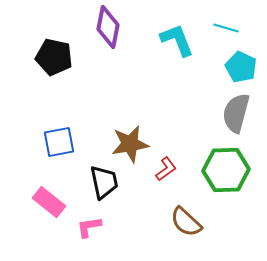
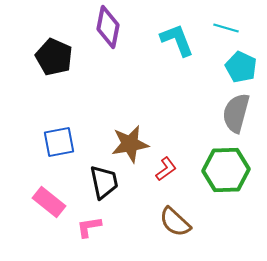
black pentagon: rotated 12 degrees clockwise
brown semicircle: moved 11 px left
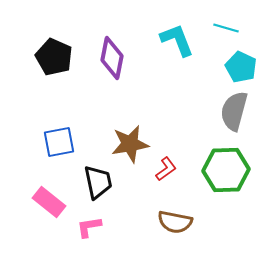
purple diamond: moved 4 px right, 31 px down
gray semicircle: moved 2 px left, 2 px up
black trapezoid: moved 6 px left
brown semicircle: rotated 32 degrees counterclockwise
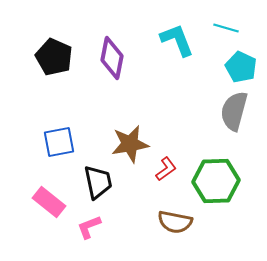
green hexagon: moved 10 px left, 11 px down
pink L-shape: rotated 12 degrees counterclockwise
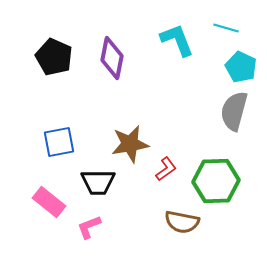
black trapezoid: rotated 102 degrees clockwise
brown semicircle: moved 7 px right
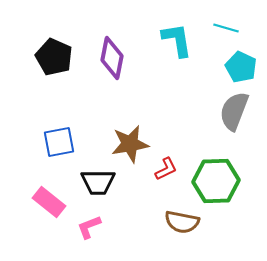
cyan L-shape: rotated 12 degrees clockwise
gray semicircle: rotated 6 degrees clockwise
red L-shape: rotated 10 degrees clockwise
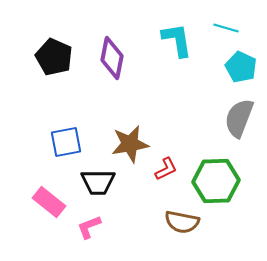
gray semicircle: moved 5 px right, 7 px down
blue square: moved 7 px right
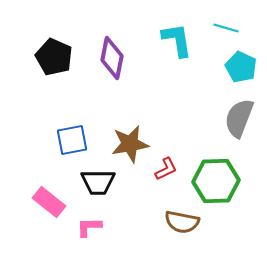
blue square: moved 6 px right, 2 px up
pink L-shape: rotated 20 degrees clockwise
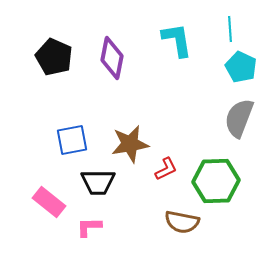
cyan line: moved 4 px right, 1 px down; rotated 70 degrees clockwise
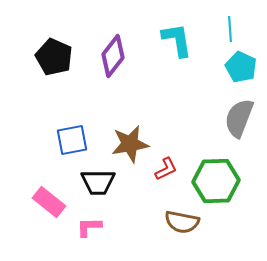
purple diamond: moved 1 px right, 2 px up; rotated 27 degrees clockwise
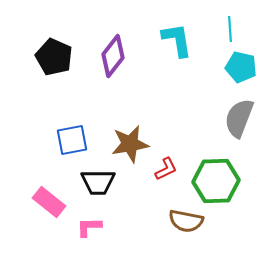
cyan pentagon: rotated 12 degrees counterclockwise
brown semicircle: moved 4 px right, 1 px up
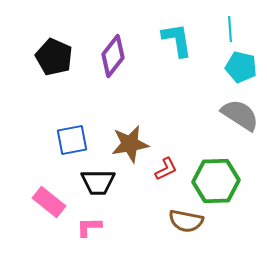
gray semicircle: moved 1 px right, 3 px up; rotated 102 degrees clockwise
